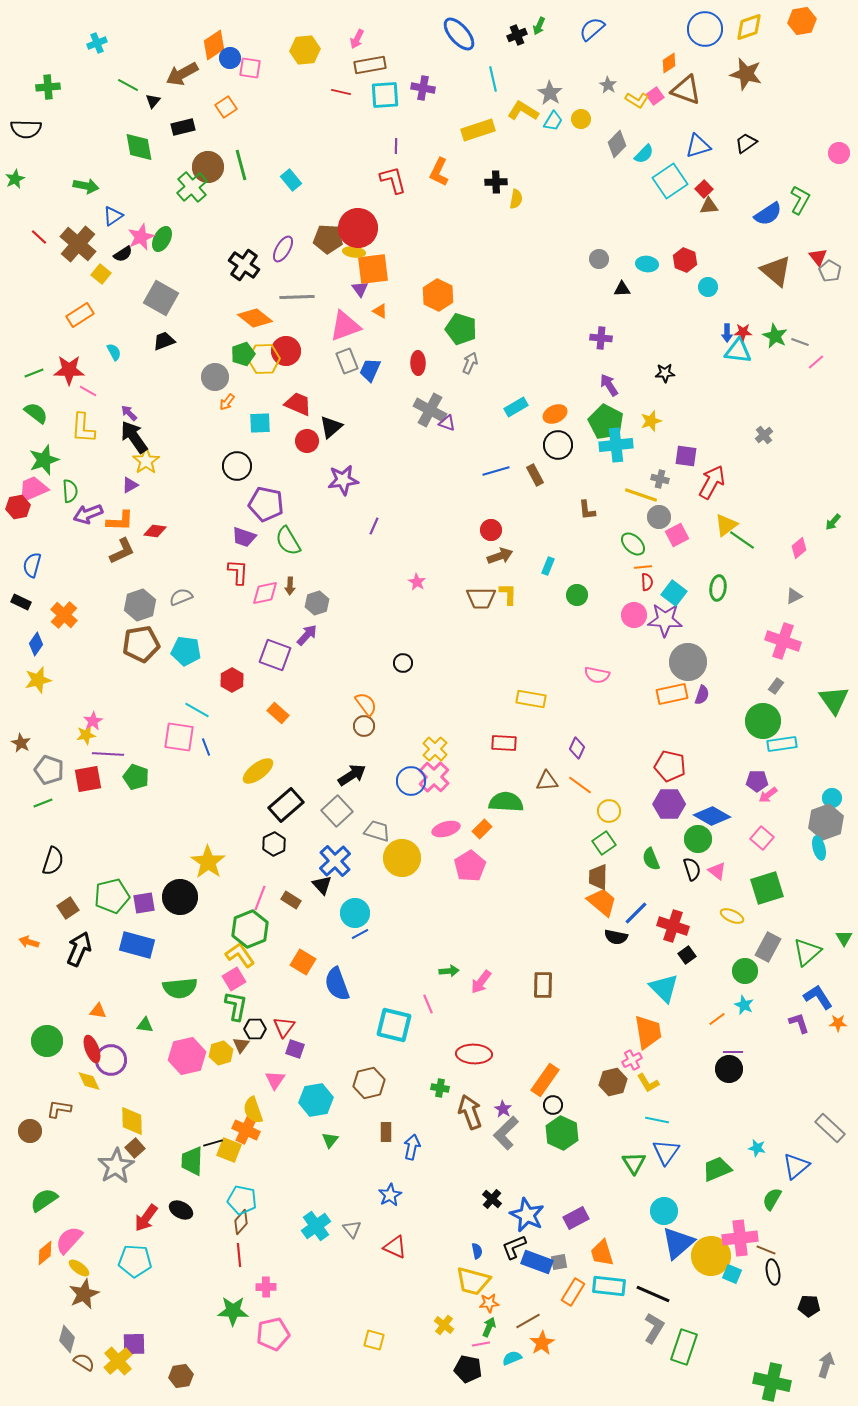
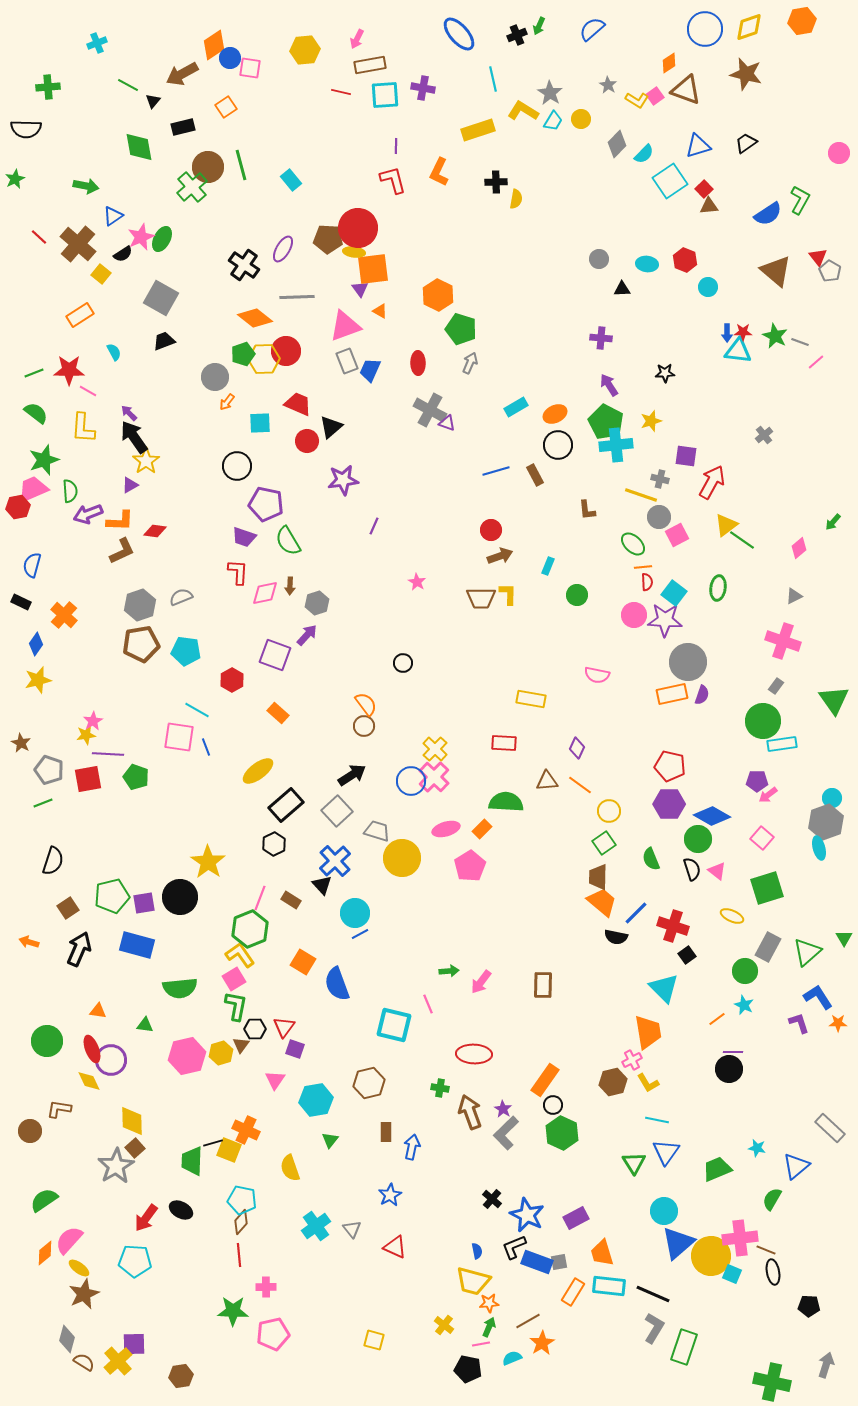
yellow semicircle at (253, 1110): moved 37 px right, 58 px down
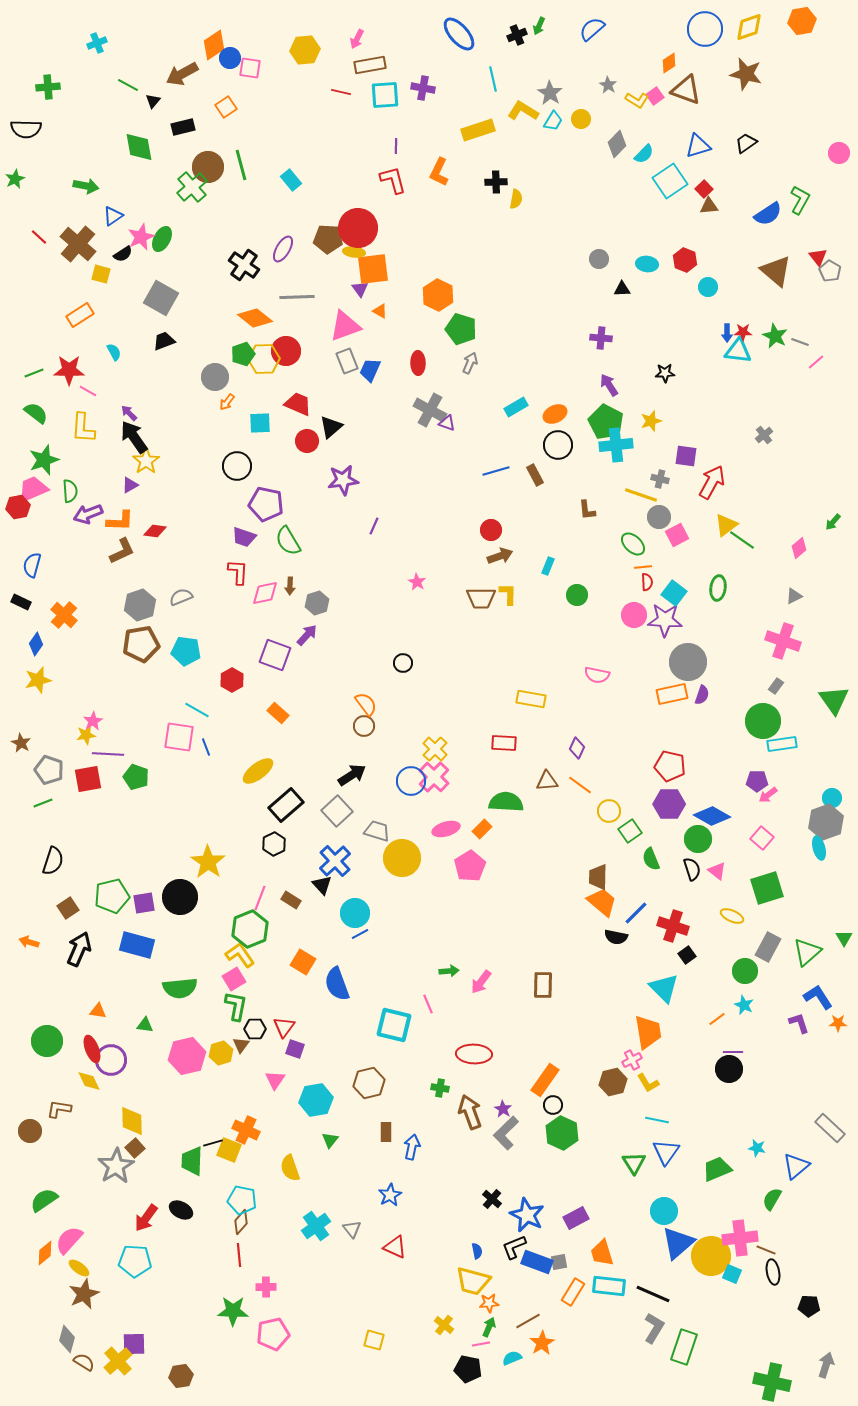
yellow square at (101, 274): rotated 24 degrees counterclockwise
green square at (604, 843): moved 26 px right, 12 px up
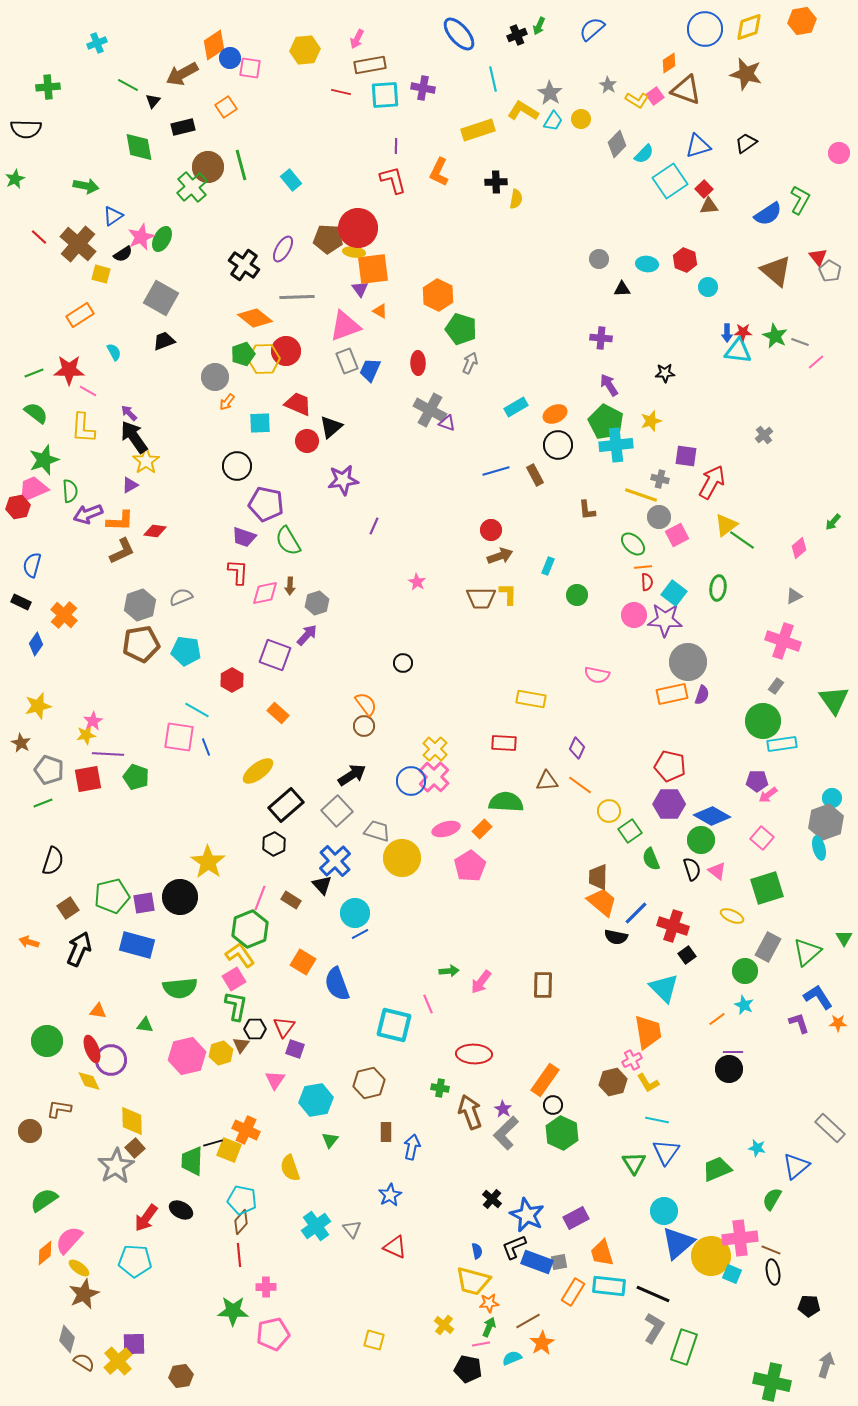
yellow star at (38, 680): moved 26 px down
green circle at (698, 839): moved 3 px right, 1 px down
brown line at (766, 1250): moved 5 px right
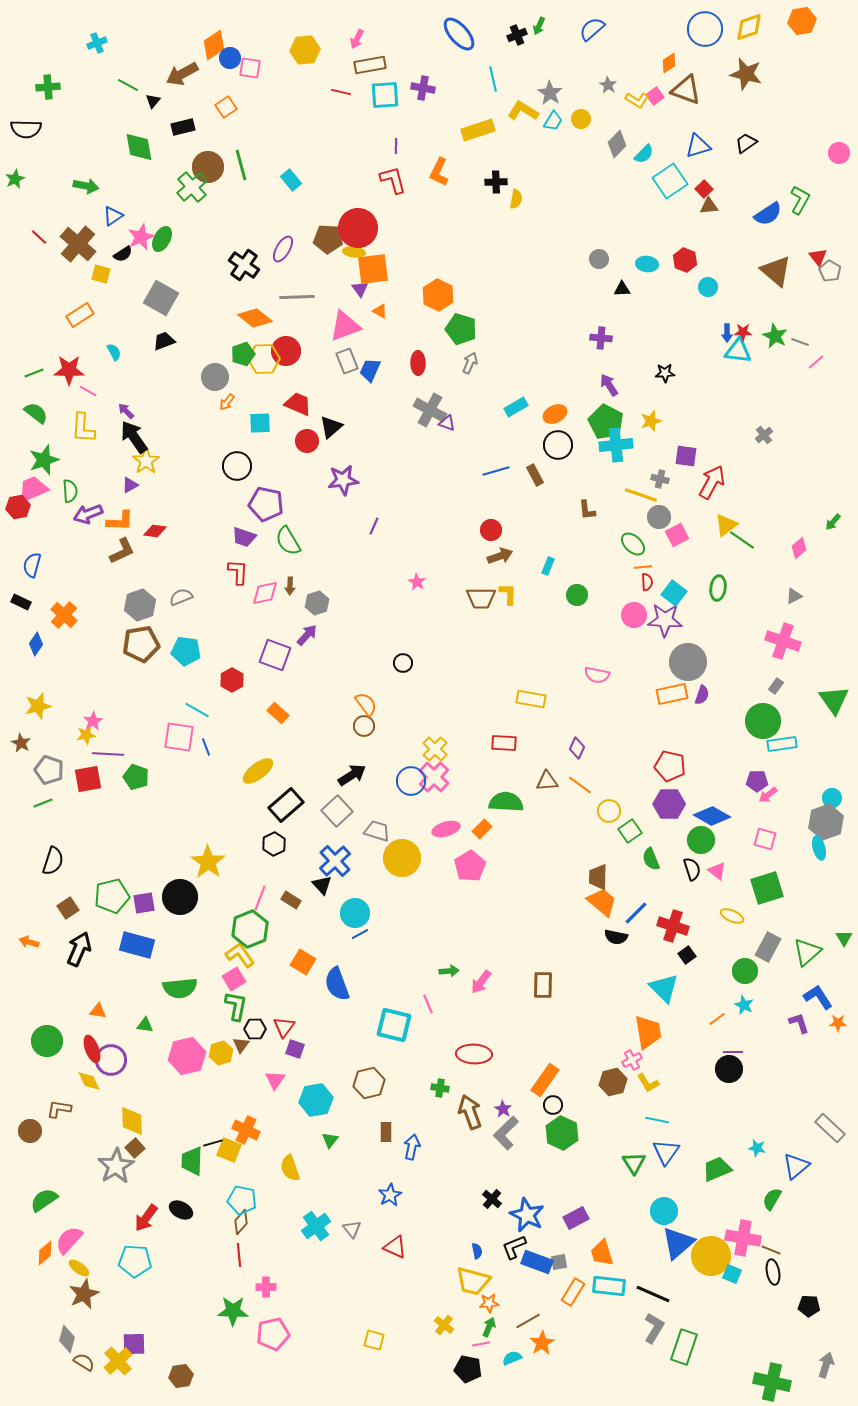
purple arrow at (129, 413): moved 3 px left, 2 px up
pink square at (762, 838): moved 3 px right, 1 px down; rotated 25 degrees counterclockwise
pink cross at (740, 1238): moved 3 px right; rotated 16 degrees clockwise
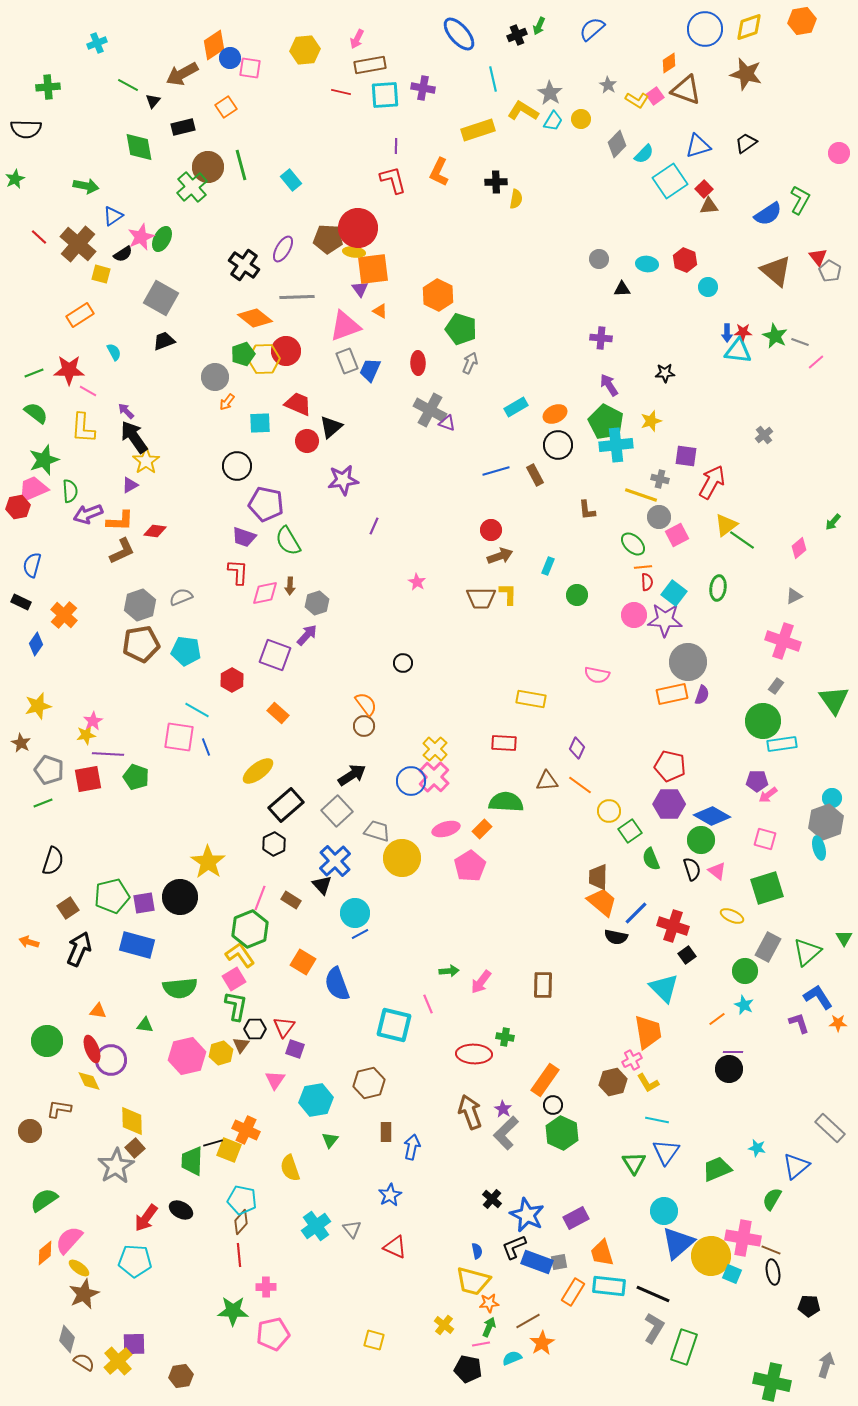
green cross at (440, 1088): moved 65 px right, 51 px up
